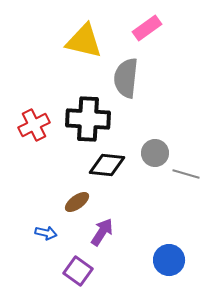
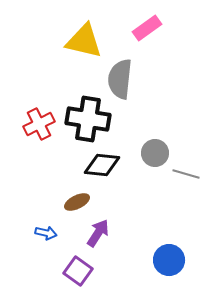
gray semicircle: moved 6 px left, 1 px down
black cross: rotated 6 degrees clockwise
red cross: moved 5 px right, 1 px up
black diamond: moved 5 px left
brown ellipse: rotated 10 degrees clockwise
purple arrow: moved 4 px left, 1 px down
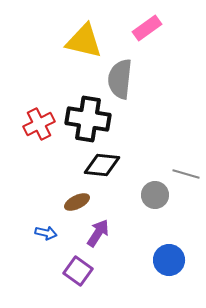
gray circle: moved 42 px down
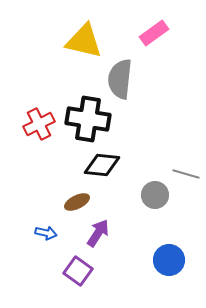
pink rectangle: moved 7 px right, 5 px down
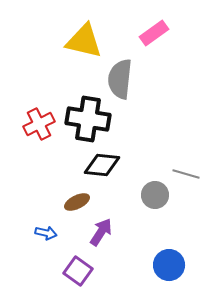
purple arrow: moved 3 px right, 1 px up
blue circle: moved 5 px down
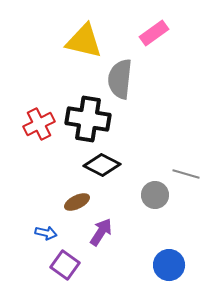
black diamond: rotated 21 degrees clockwise
purple square: moved 13 px left, 6 px up
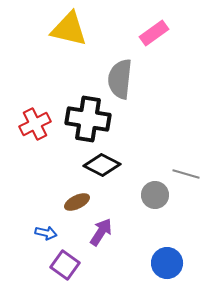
yellow triangle: moved 15 px left, 12 px up
red cross: moved 4 px left
blue circle: moved 2 px left, 2 px up
